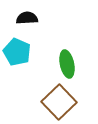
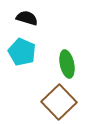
black semicircle: rotated 20 degrees clockwise
cyan pentagon: moved 5 px right
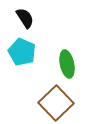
black semicircle: moved 2 px left; rotated 40 degrees clockwise
brown square: moved 3 px left, 1 px down
